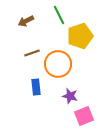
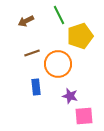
pink square: rotated 18 degrees clockwise
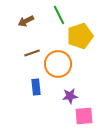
purple star: rotated 21 degrees counterclockwise
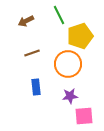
orange circle: moved 10 px right
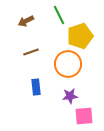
brown line: moved 1 px left, 1 px up
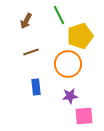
brown arrow: rotated 35 degrees counterclockwise
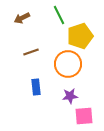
brown arrow: moved 4 px left, 3 px up; rotated 35 degrees clockwise
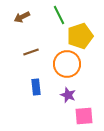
brown arrow: moved 1 px up
orange circle: moved 1 px left
purple star: moved 2 px left, 1 px up; rotated 28 degrees clockwise
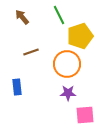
brown arrow: rotated 77 degrees clockwise
blue rectangle: moved 19 px left
purple star: moved 2 px up; rotated 21 degrees counterclockwise
pink square: moved 1 px right, 1 px up
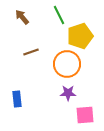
blue rectangle: moved 12 px down
